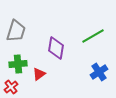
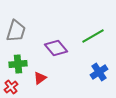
purple diamond: rotated 50 degrees counterclockwise
red triangle: moved 1 px right, 4 px down
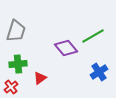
purple diamond: moved 10 px right
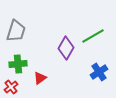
purple diamond: rotated 70 degrees clockwise
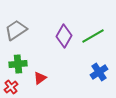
gray trapezoid: moved 1 px up; rotated 140 degrees counterclockwise
purple diamond: moved 2 px left, 12 px up
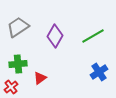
gray trapezoid: moved 2 px right, 3 px up
purple diamond: moved 9 px left
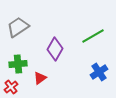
purple diamond: moved 13 px down
